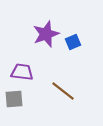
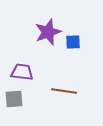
purple star: moved 2 px right, 2 px up
blue square: rotated 21 degrees clockwise
brown line: moved 1 px right; rotated 30 degrees counterclockwise
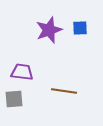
purple star: moved 1 px right, 2 px up
blue square: moved 7 px right, 14 px up
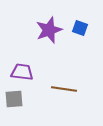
blue square: rotated 21 degrees clockwise
brown line: moved 2 px up
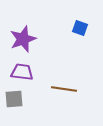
purple star: moved 26 px left, 9 px down
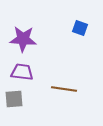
purple star: rotated 24 degrees clockwise
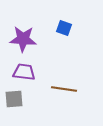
blue square: moved 16 px left
purple trapezoid: moved 2 px right
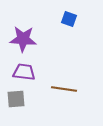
blue square: moved 5 px right, 9 px up
gray square: moved 2 px right
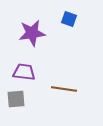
purple star: moved 9 px right, 6 px up; rotated 12 degrees counterclockwise
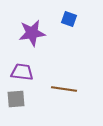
purple trapezoid: moved 2 px left
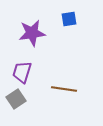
blue square: rotated 28 degrees counterclockwise
purple trapezoid: rotated 80 degrees counterclockwise
gray square: rotated 30 degrees counterclockwise
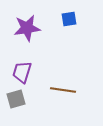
purple star: moved 5 px left, 5 px up
brown line: moved 1 px left, 1 px down
gray square: rotated 18 degrees clockwise
